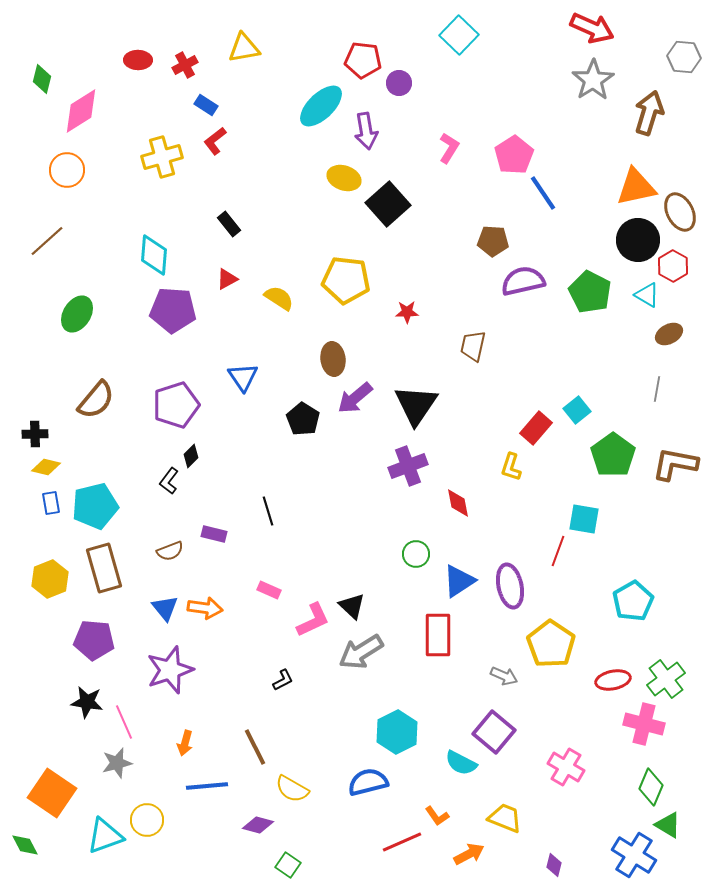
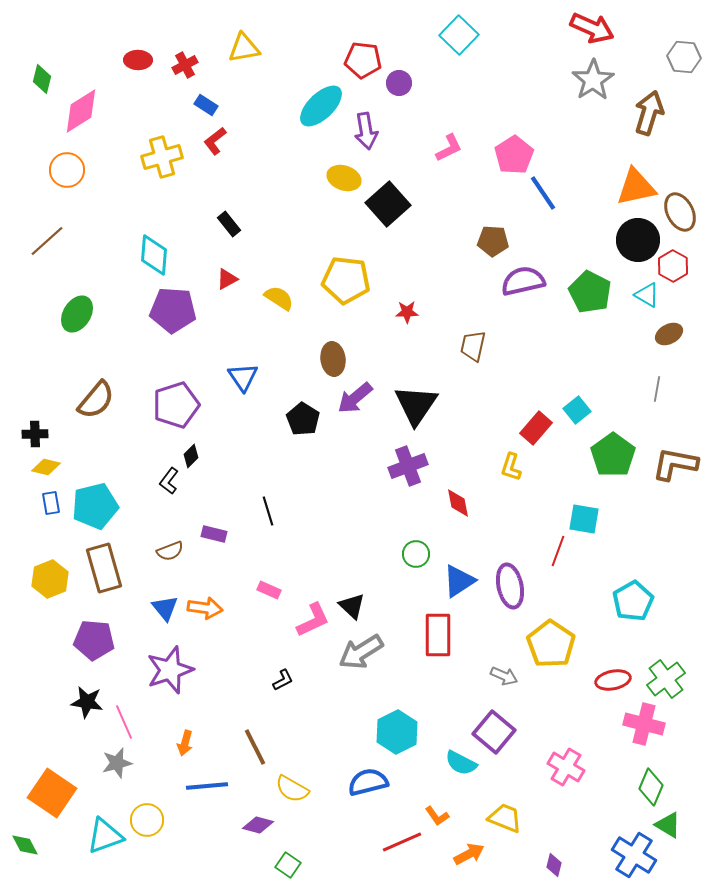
pink L-shape at (449, 148): rotated 32 degrees clockwise
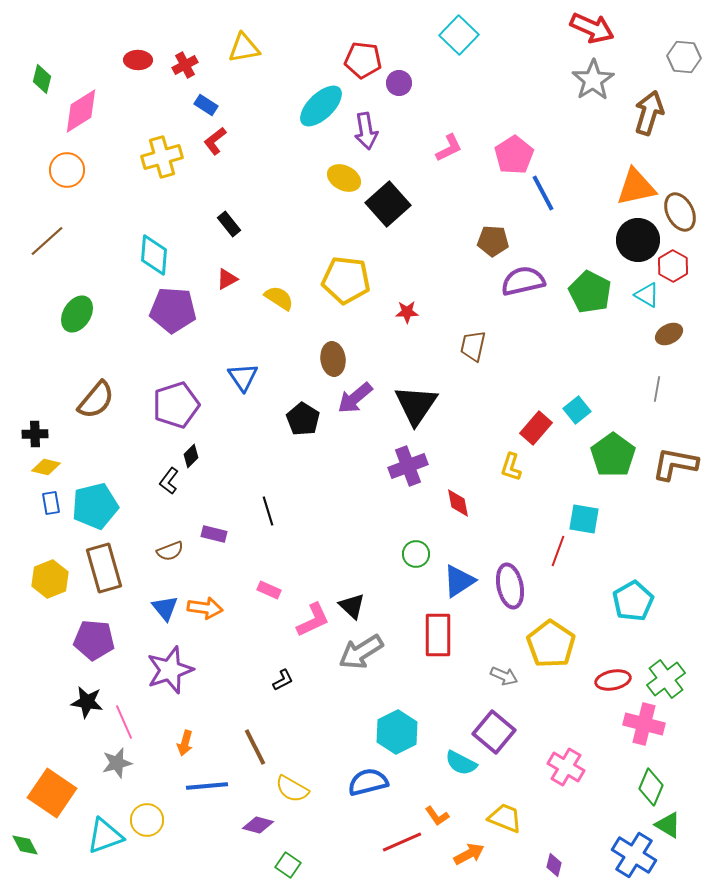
yellow ellipse at (344, 178): rotated 8 degrees clockwise
blue line at (543, 193): rotated 6 degrees clockwise
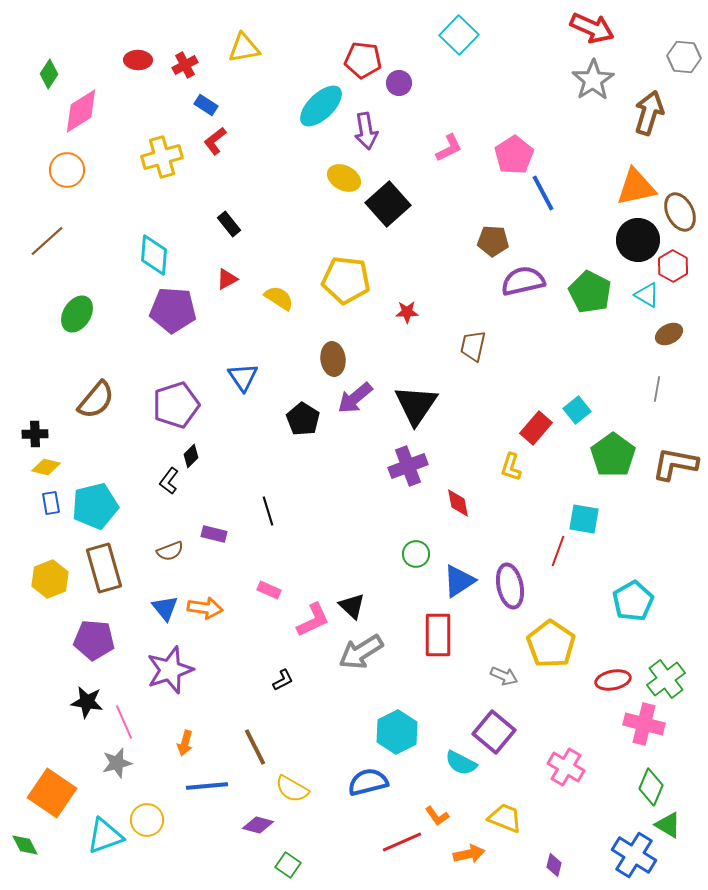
green diamond at (42, 79): moved 7 px right, 5 px up; rotated 20 degrees clockwise
orange arrow at (469, 854): rotated 16 degrees clockwise
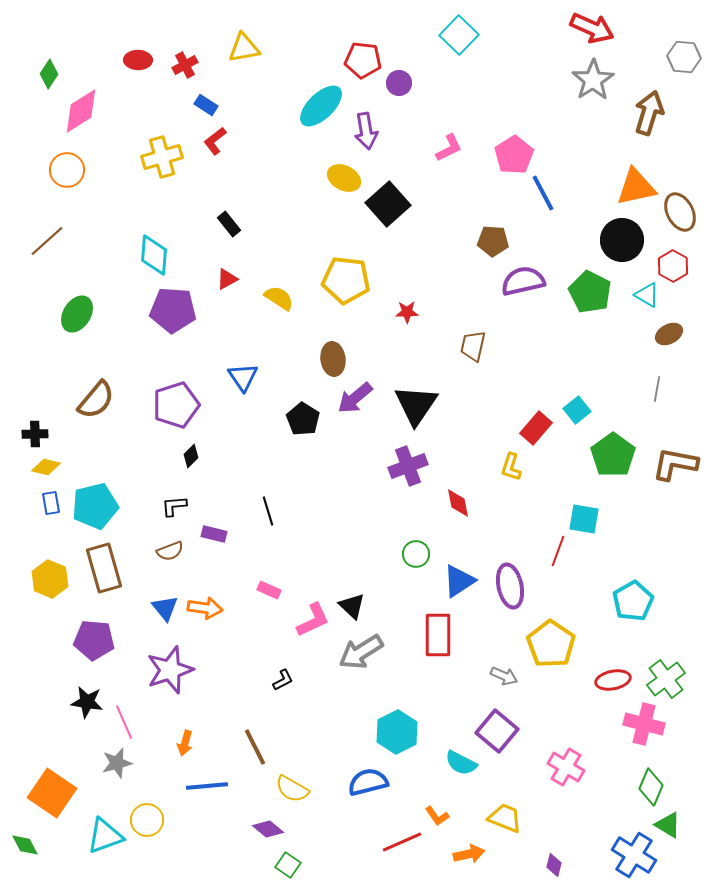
black circle at (638, 240): moved 16 px left
black L-shape at (169, 481): moved 5 px right, 25 px down; rotated 48 degrees clockwise
yellow hexagon at (50, 579): rotated 15 degrees counterclockwise
purple square at (494, 732): moved 3 px right, 1 px up
purple diamond at (258, 825): moved 10 px right, 4 px down; rotated 24 degrees clockwise
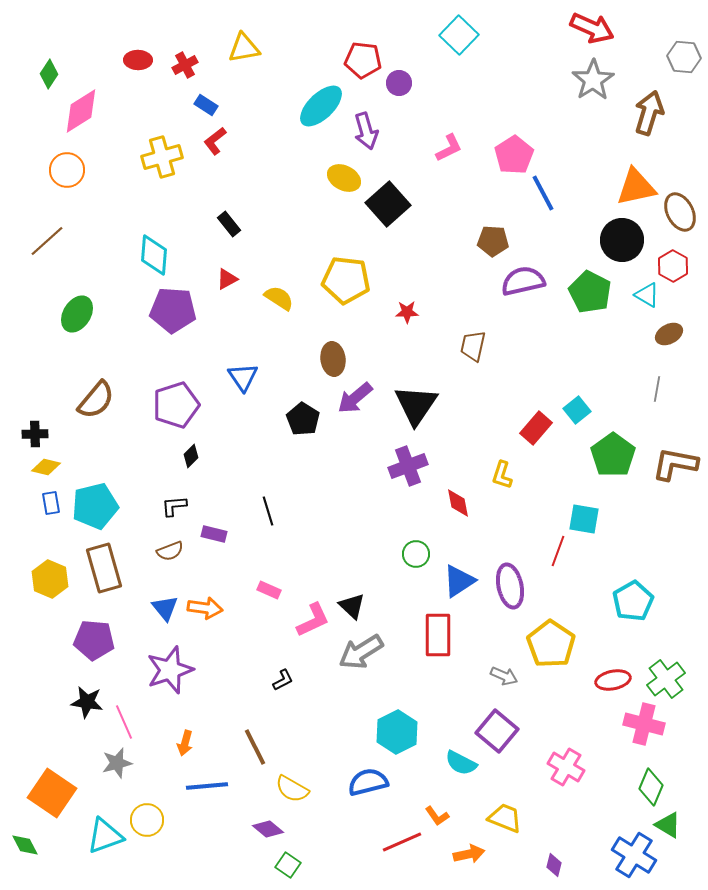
purple arrow at (366, 131): rotated 6 degrees counterclockwise
yellow L-shape at (511, 467): moved 9 px left, 8 px down
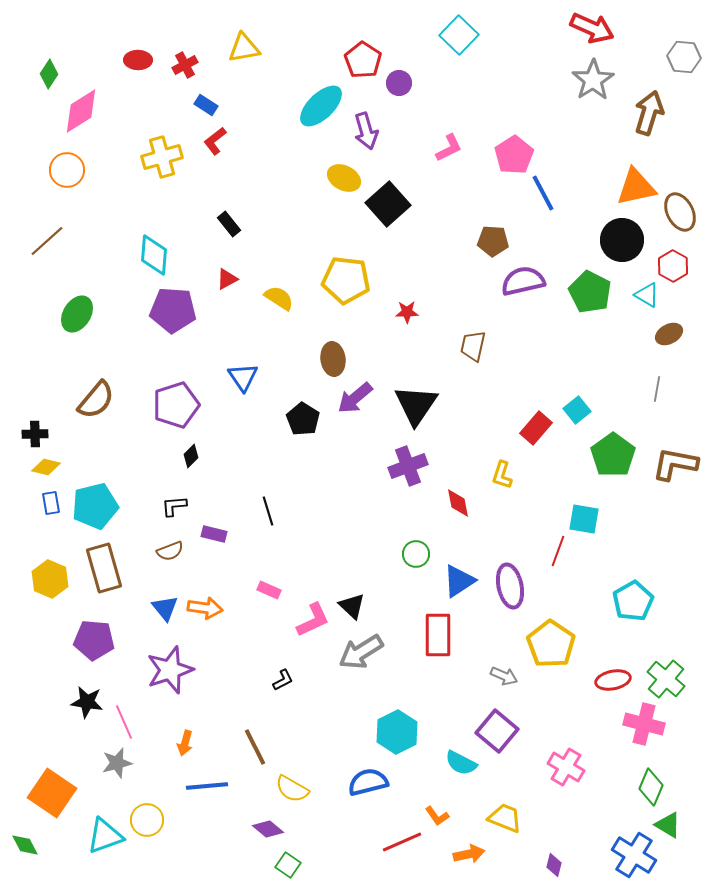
red pentagon at (363, 60): rotated 27 degrees clockwise
green cross at (666, 679): rotated 12 degrees counterclockwise
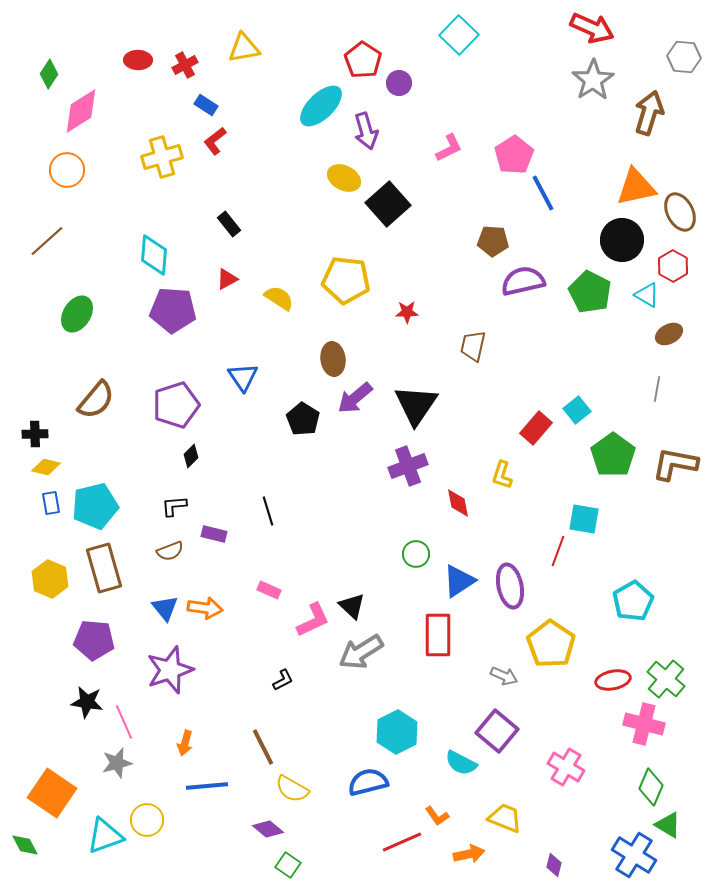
brown line at (255, 747): moved 8 px right
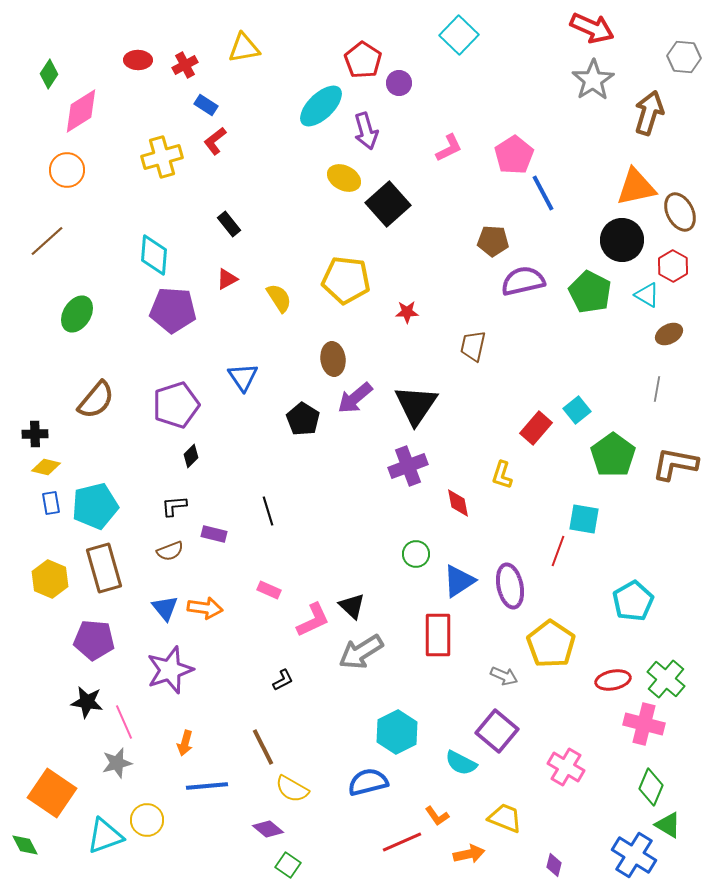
yellow semicircle at (279, 298): rotated 24 degrees clockwise
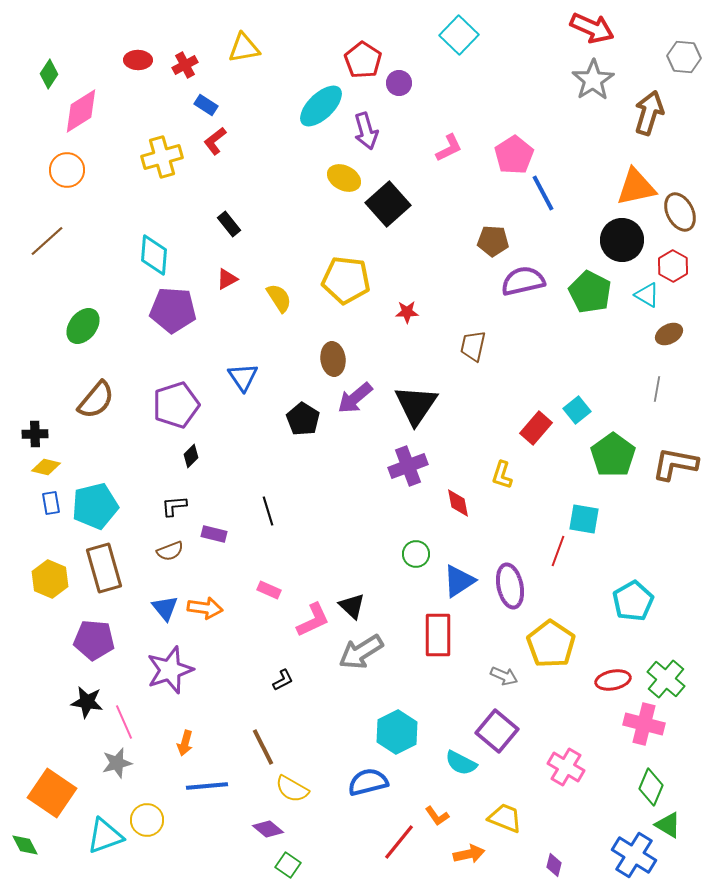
green ellipse at (77, 314): moved 6 px right, 12 px down; rotated 6 degrees clockwise
red line at (402, 842): moved 3 px left; rotated 27 degrees counterclockwise
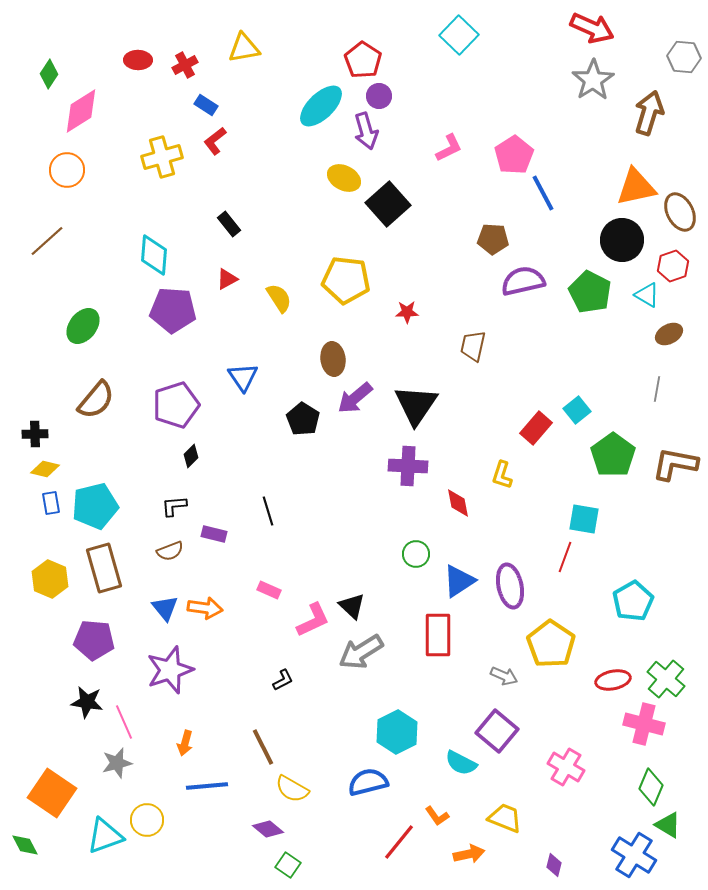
purple circle at (399, 83): moved 20 px left, 13 px down
brown pentagon at (493, 241): moved 2 px up
red hexagon at (673, 266): rotated 12 degrees clockwise
purple cross at (408, 466): rotated 24 degrees clockwise
yellow diamond at (46, 467): moved 1 px left, 2 px down
red line at (558, 551): moved 7 px right, 6 px down
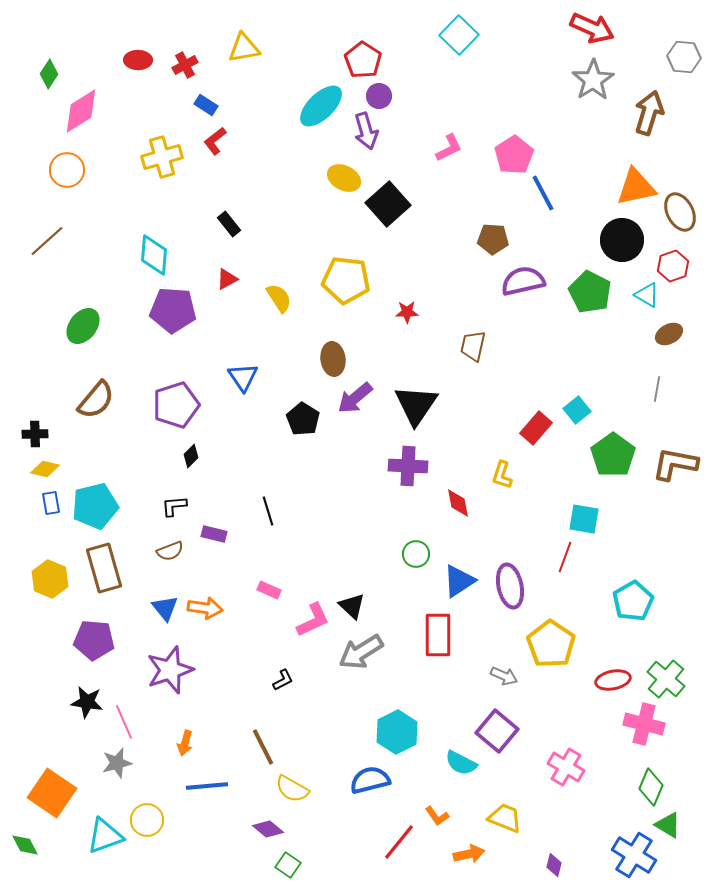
blue semicircle at (368, 782): moved 2 px right, 2 px up
